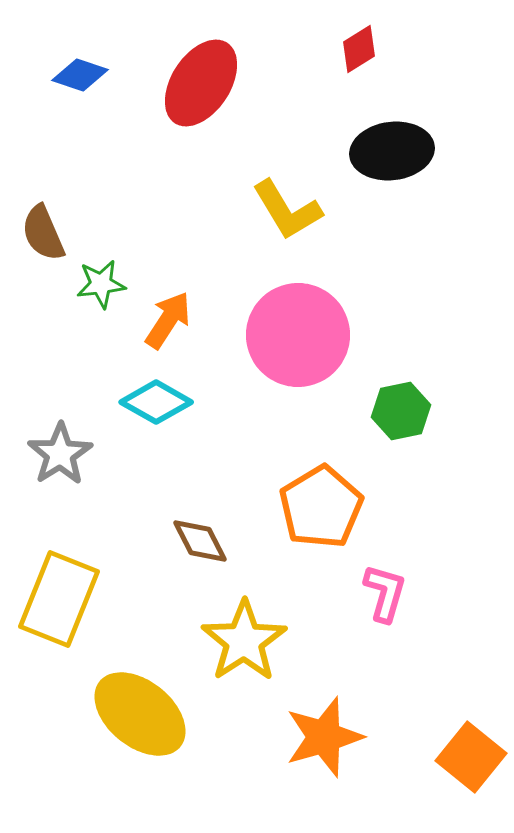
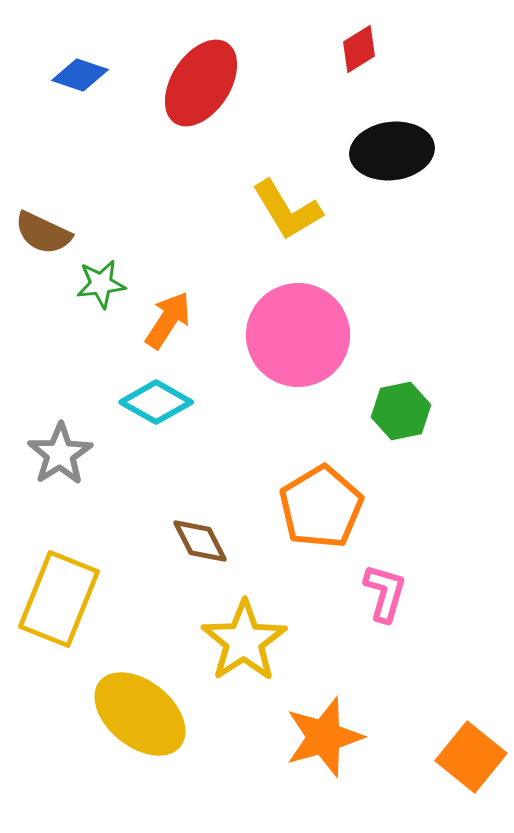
brown semicircle: rotated 42 degrees counterclockwise
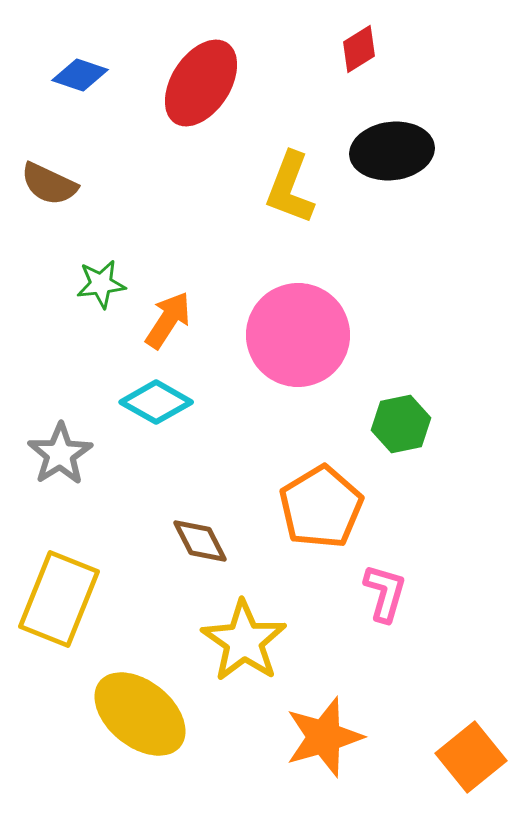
yellow L-shape: moved 3 px right, 22 px up; rotated 52 degrees clockwise
brown semicircle: moved 6 px right, 49 px up
green hexagon: moved 13 px down
yellow star: rotated 4 degrees counterclockwise
orange square: rotated 12 degrees clockwise
